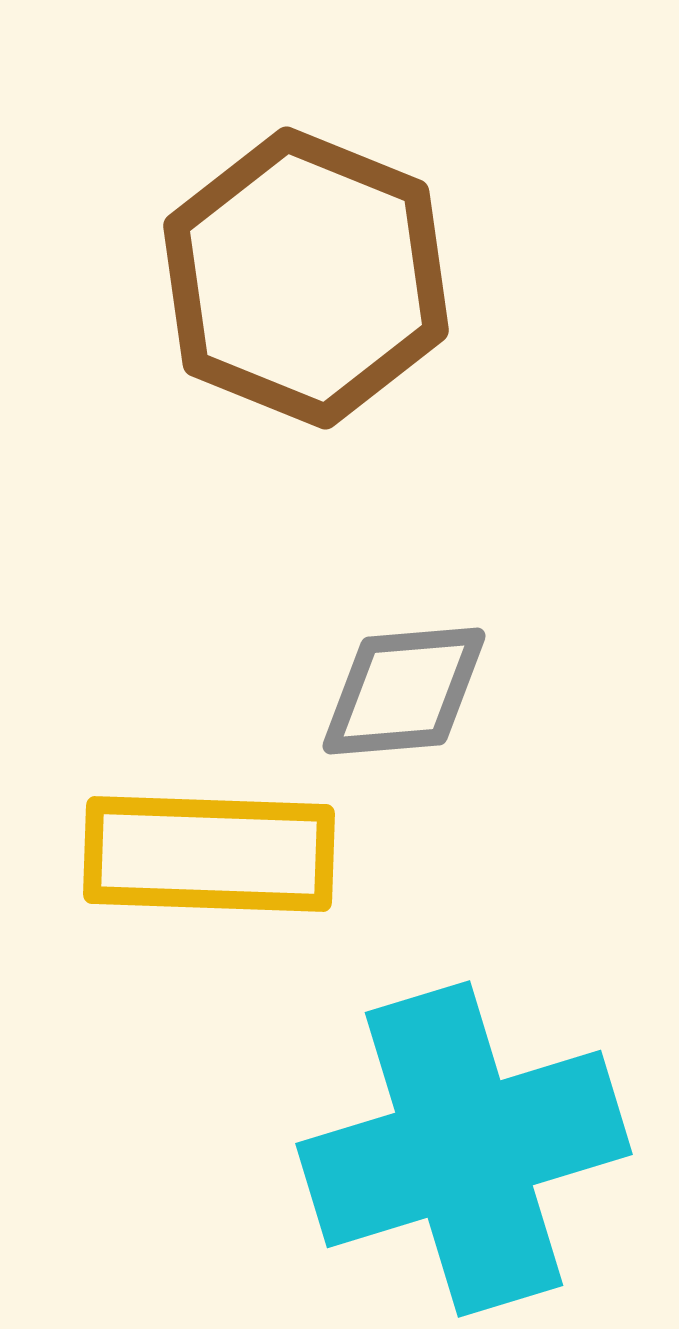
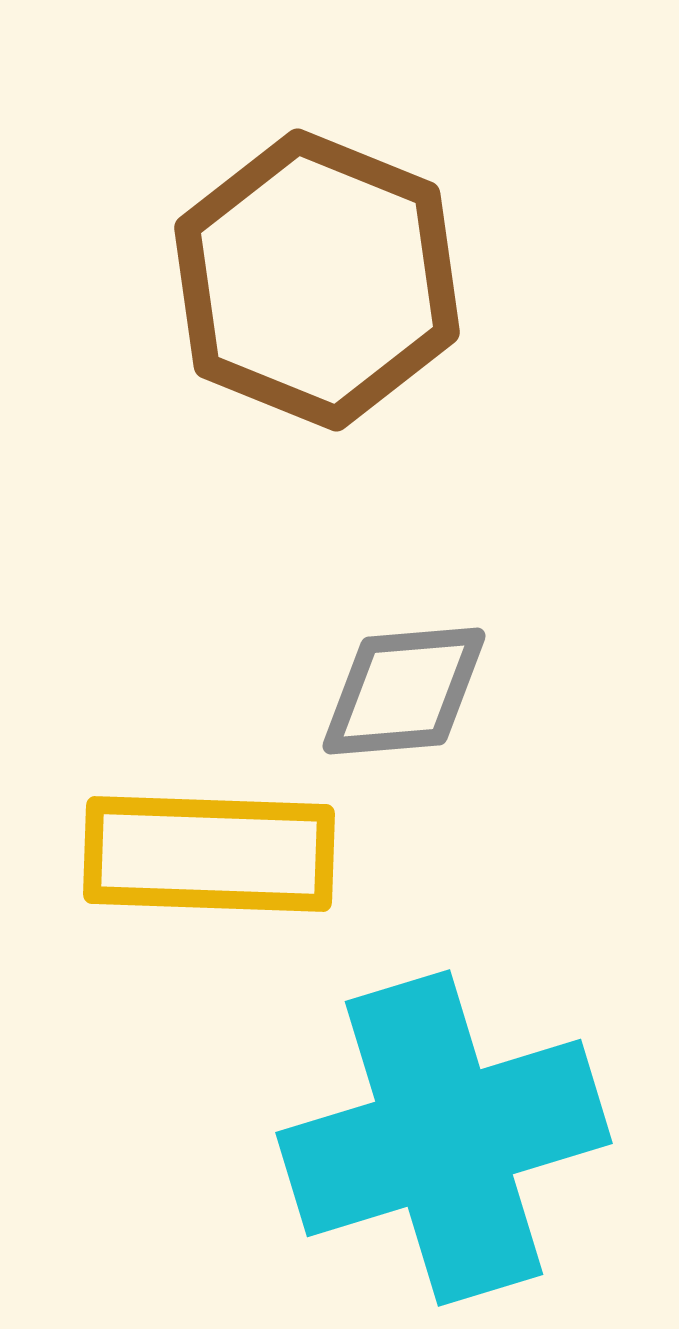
brown hexagon: moved 11 px right, 2 px down
cyan cross: moved 20 px left, 11 px up
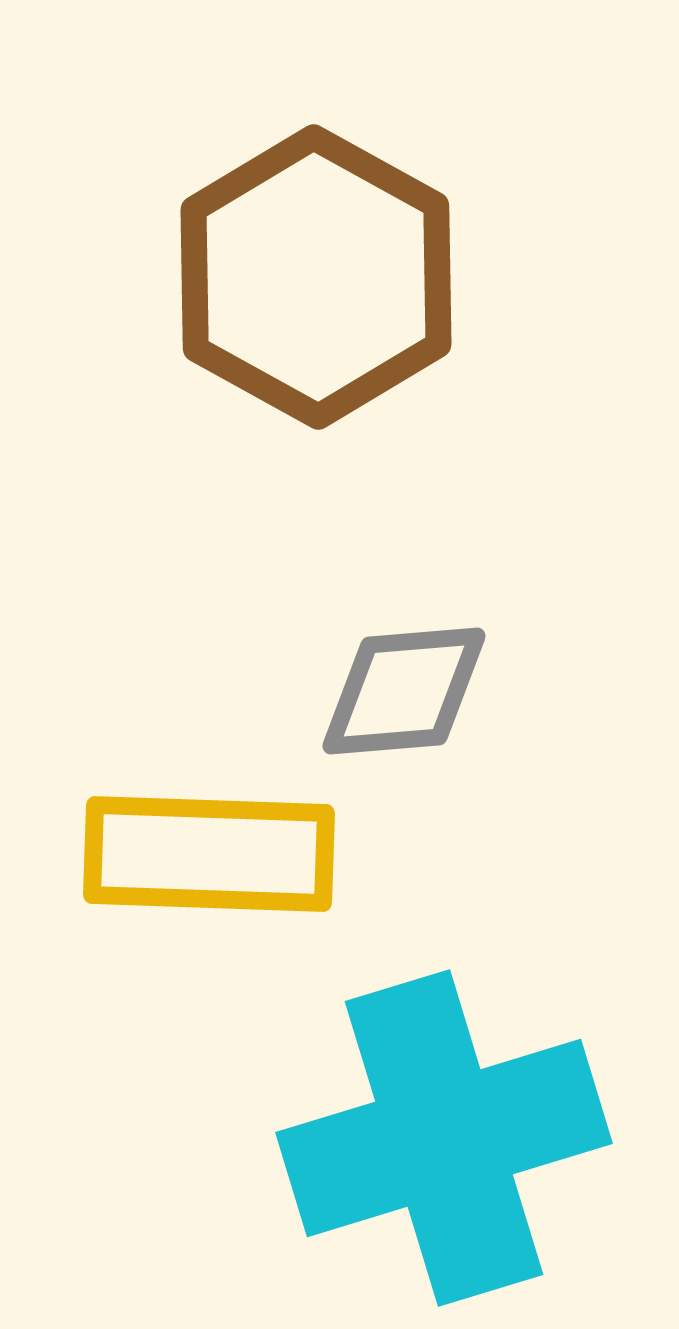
brown hexagon: moved 1 px left, 3 px up; rotated 7 degrees clockwise
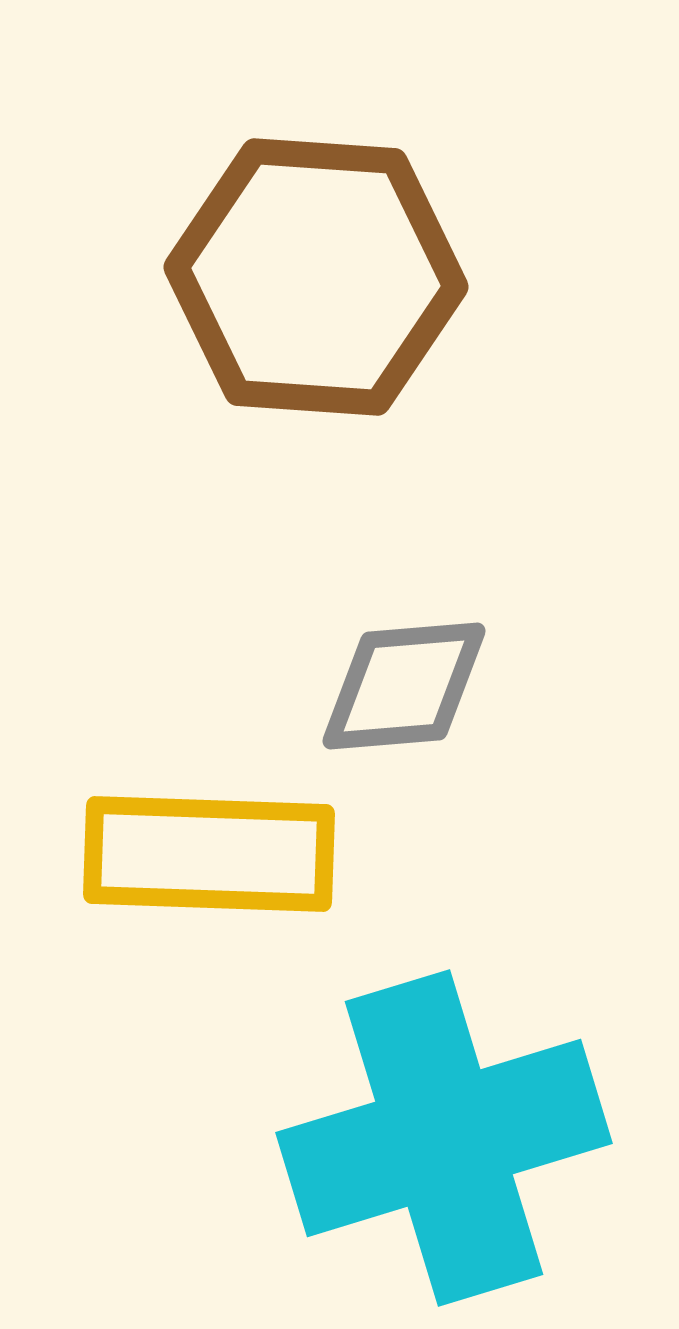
brown hexagon: rotated 25 degrees counterclockwise
gray diamond: moved 5 px up
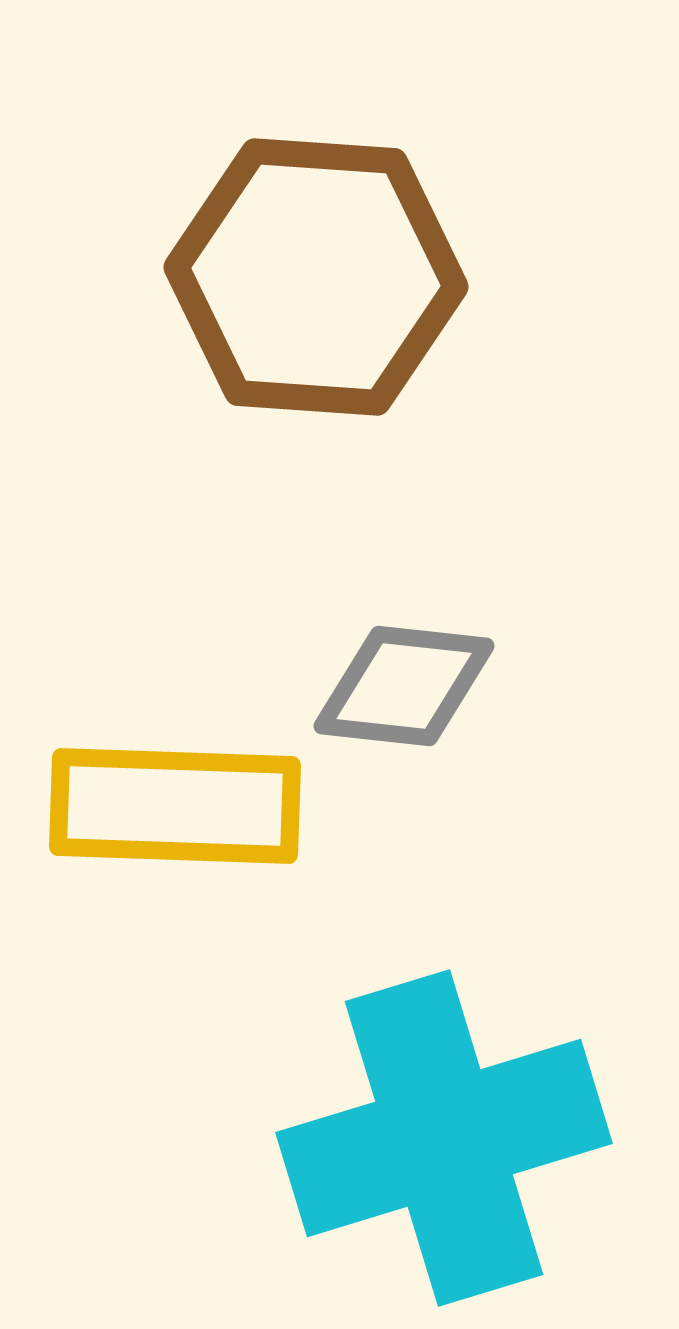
gray diamond: rotated 11 degrees clockwise
yellow rectangle: moved 34 px left, 48 px up
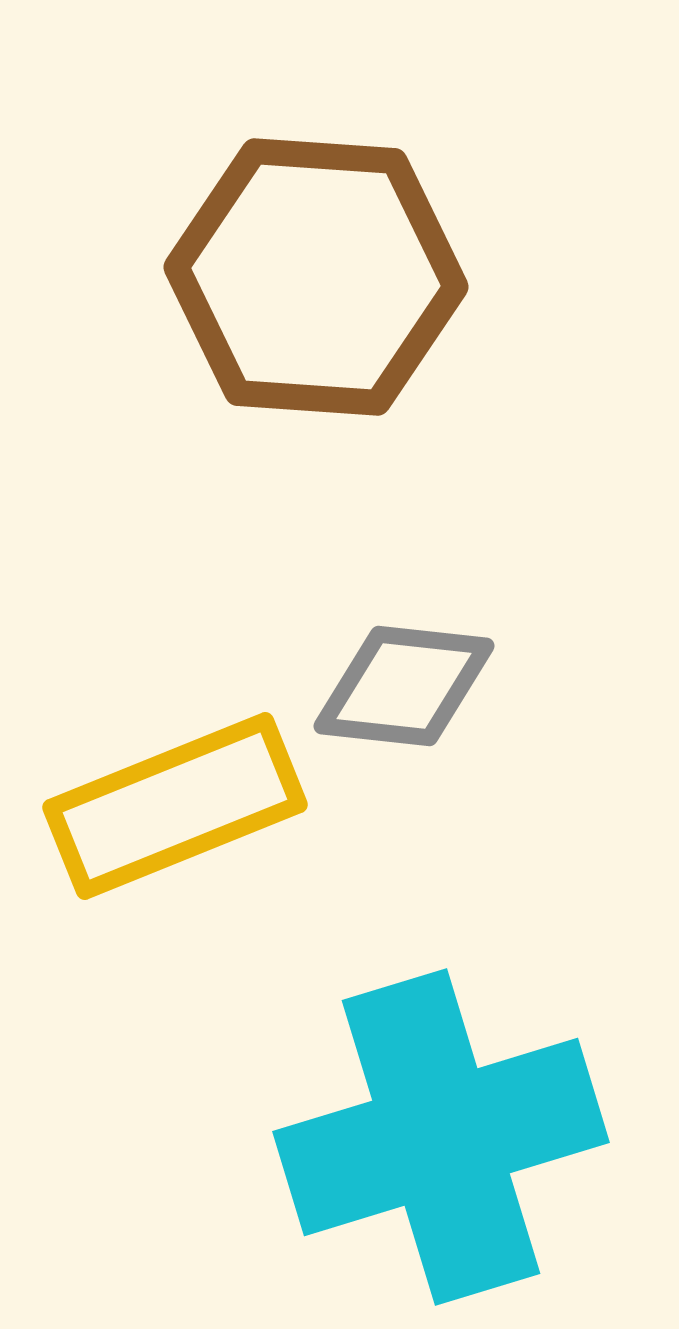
yellow rectangle: rotated 24 degrees counterclockwise
cyan cross: moved 3 px left, 1 px up
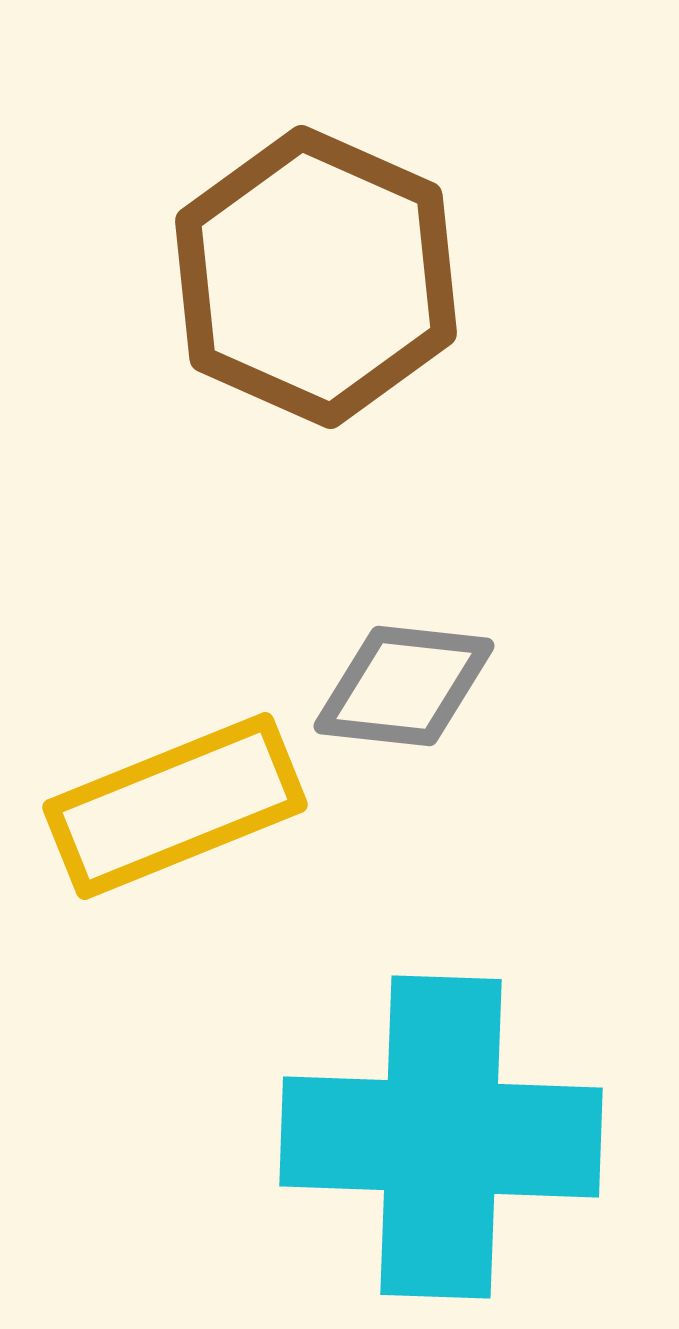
brown hexagon: rotated 20 degrees clockwise
cyan cross: rotated 19 degrees clockwise
